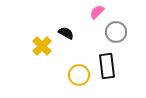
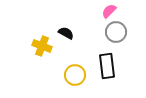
pink semicircle: moved 12 px right, 1 px up
yellow cross: rotated 24 degrees counterclockwise
yellow circle: moved 4 px left
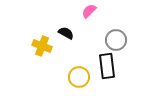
pink semicircle: moved 20 px left
gray circle: moved 8 px down
yellow circle: moved 4 px right, 2 px down
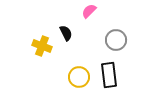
black semicircle: rotated 35 degrees clockwise
black rectangle: moved 2 px right, 9 px down
